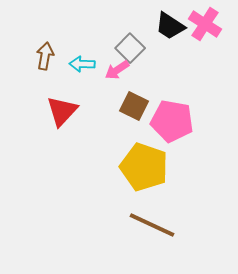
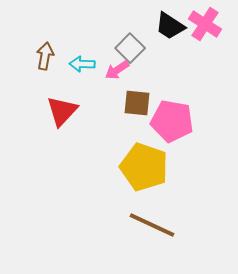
brown square: moved 3 px right, 3 px up; rotated 20 degrees counterclockwise
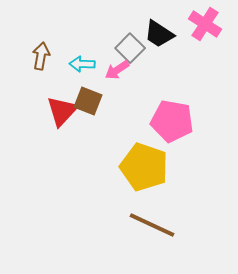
black trapezoid: moved 11 px left, 8 px down
brown arrow: moved 4 px left
brown square: moved 49 px left, 2 px up; rotated 16 degrees clockwise
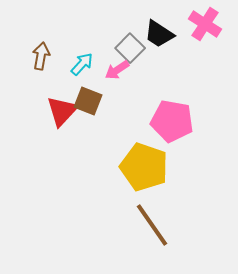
cyan arrow: rotated 130 degrees clockwise
brown line: rotated 30 degrees clockwise
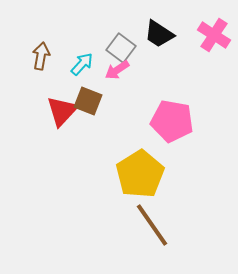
pink cross: moved 9 px right, 11 px down
gray square: moved 9 px left; rotated 8 degrees counterclockwise
yellow pentagon: moved 4 px left, 7 px down; rotated 21 degrees clockwise
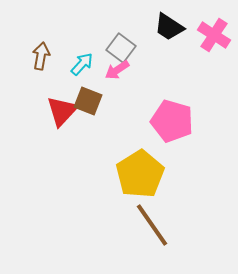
black trapezoid: moved 10 px right, 7 px up
pink pentagon: rotated 6 degrees clockwise
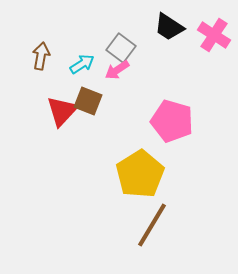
cyan arrow: rotated 15 degrees clockwise
brown line: rotated 66 degrees clockwise
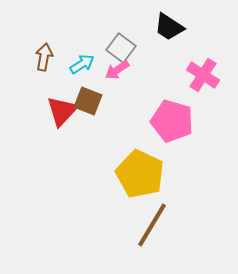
pink cross: moved 11 px left, 40 px down
brown arrow: moved 3 px right, 1 px down
yellow pentagon: rotated 15 degrees counterclockwise
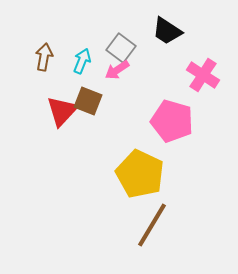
black trapezoid: moved 2 px left, 4 px down
cyan arrow: moved 3 px up; rotated 35 degrees counterclockwise
